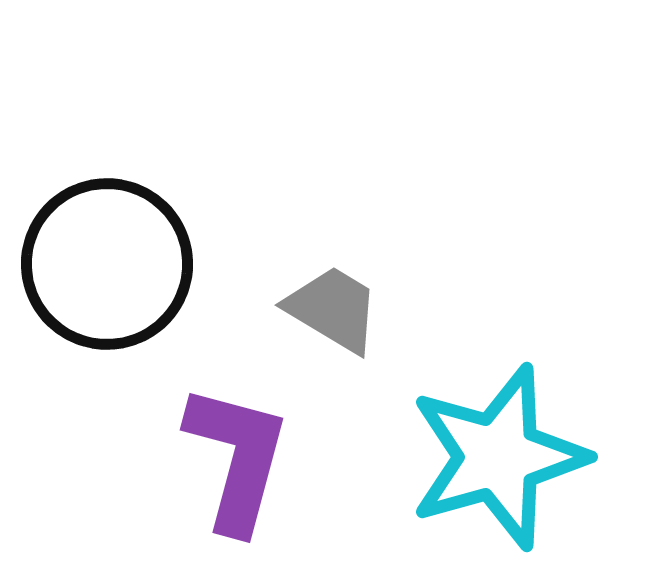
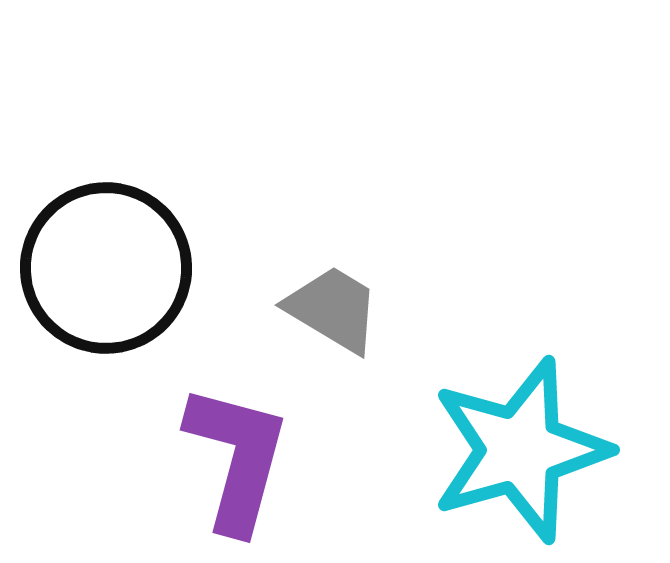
black circle: moved 1 px left, 4 px down
cyan star: moved 22 px right, 7 px up
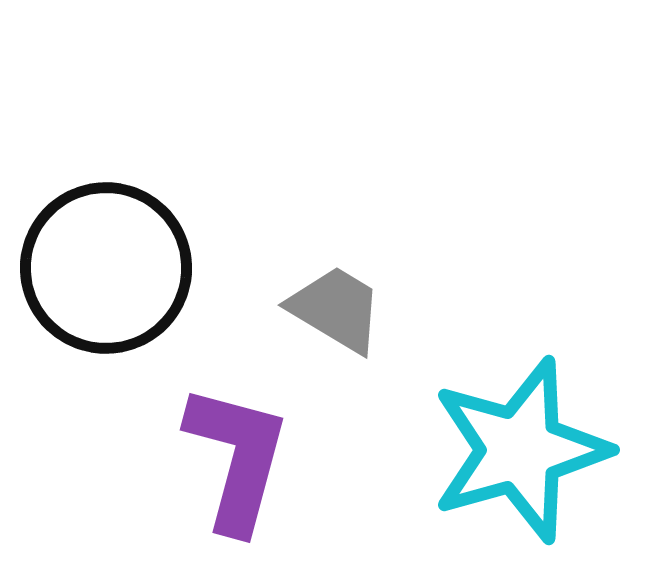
gray trapezoid: moved 3 px right
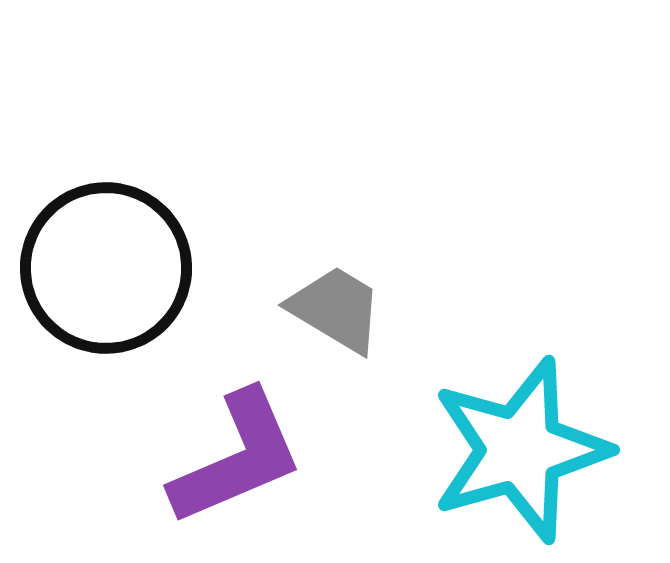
purple L-shape: rotated 52 degrees clockwise
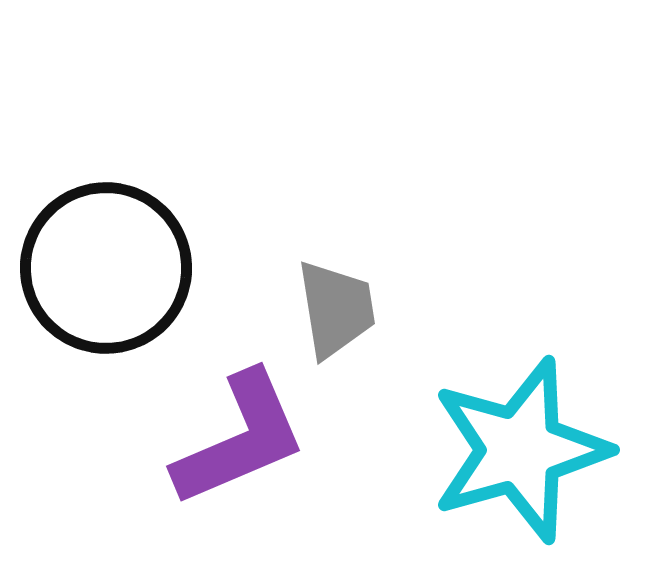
gray trapezoid: rotated 50 degrees clockwise
purple L-shape: moved 3 px right, 19 px up
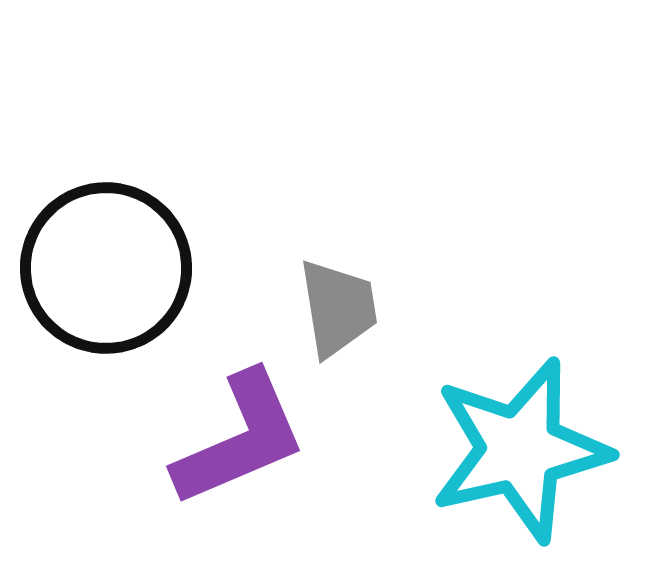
gray trapezoid: moved 2 px right, 1 px up
cyan star: rotated 3 degrees clockwise
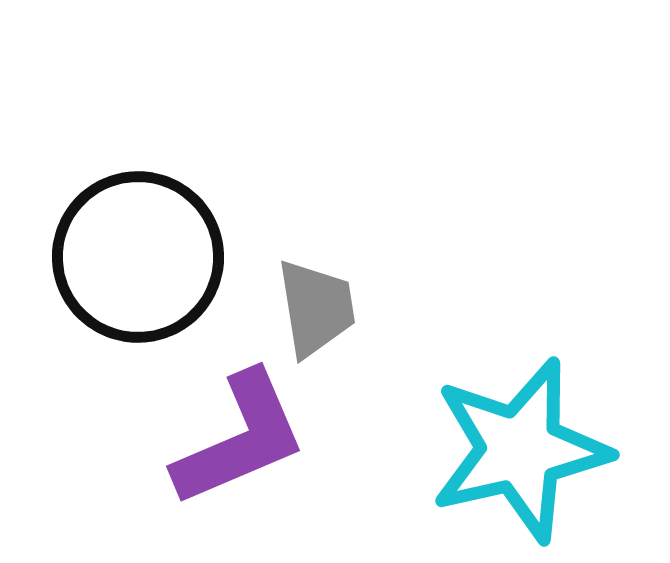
black circle: moved 32 px right, 11 px up
gray trapezoid: moved 22 px left
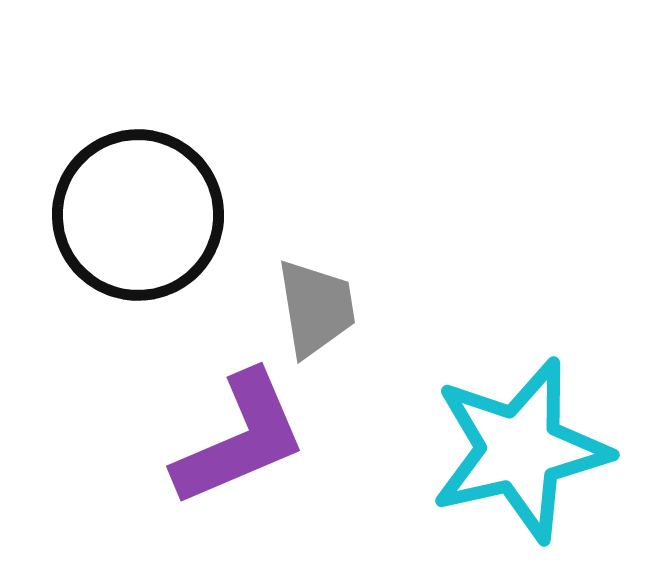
black circle: moved 42 px up
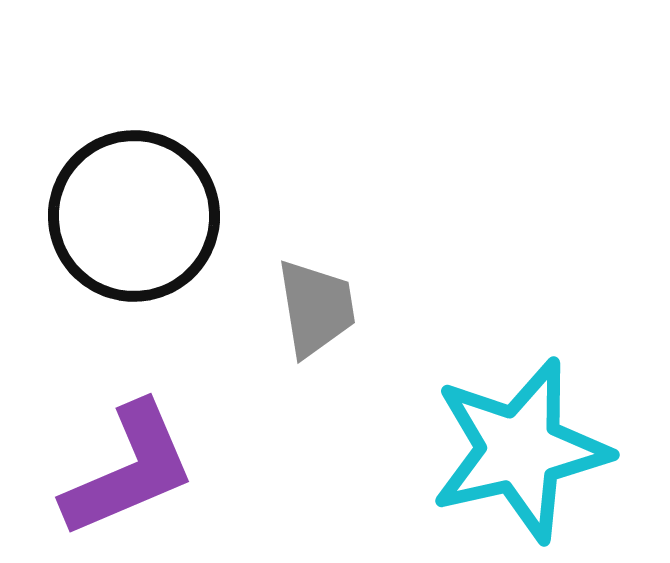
black circle: moved 4 px left, 1 px down
purple L-shape: moved 111 px left, 31 px down
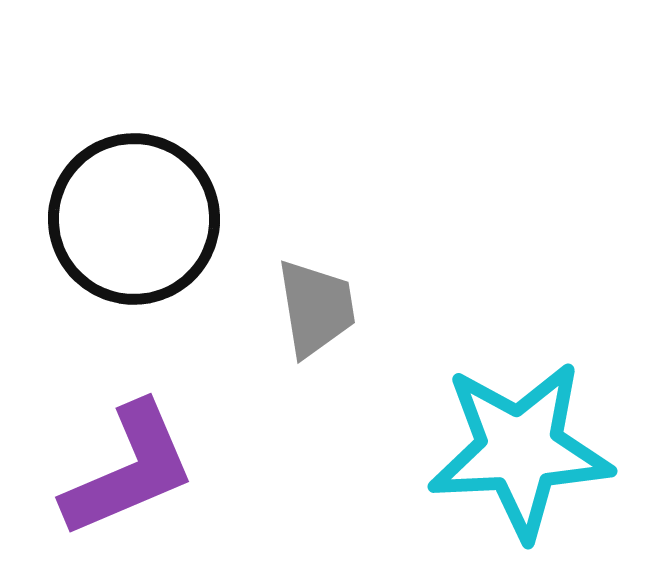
black circle: moved 3 px down
cyan star: rotated 10 degrees clockwise
